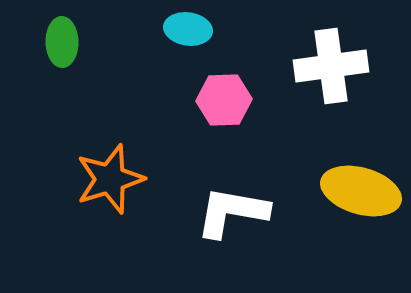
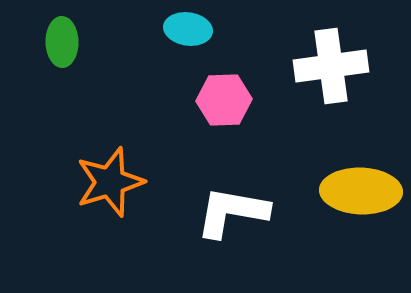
orange star: moved 3 px down
yellow ellipse: rotated 14 degrees counterclockwise
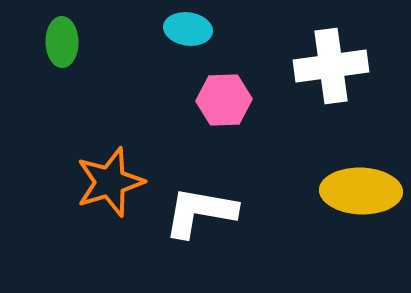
white L-shape: moved 32 px left
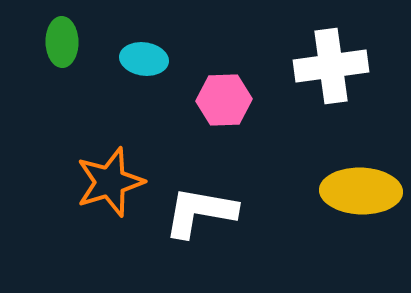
cyan ellipse: moved 44 px left, 30 px down
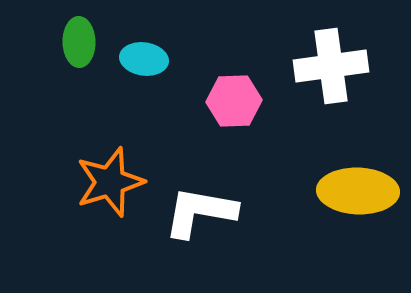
green ellipse: moved 17 px right
pink hexagon: moved 10 px right, 1 px down
yellow ellipse: moved 3 px left
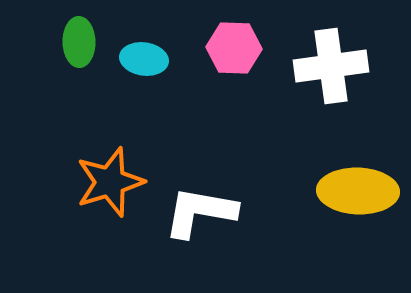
pink hexagon: moved 53 px up; rotated 4 degrees clockwise
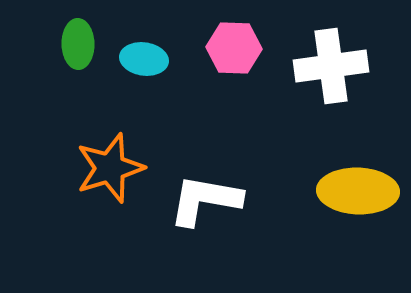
green ellipse: moved 1 px left, 2 px down
orange star: moved 14 px up
white L-shape: moved 5 px right, 12 px up
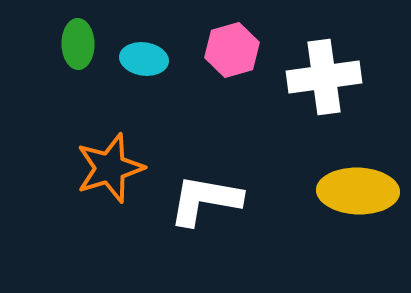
pink hexagon: moved 2 px left, 2 px down; rotated 18 degrees counterclockwise
white cross: moved 7 px left, 11 px down
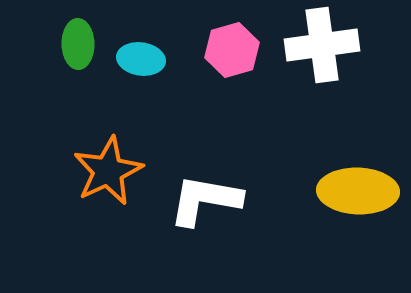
cyan ellipse: moved 3 px left
white cross: moved 2 px left, 32 px up
orange star: moved 2 px left, 3 px down; rotated 8 degrees counterclockwise
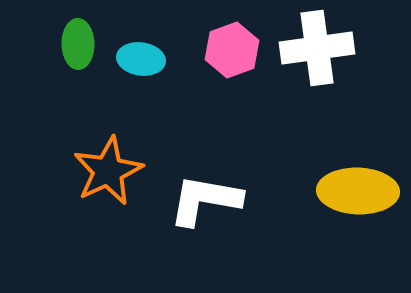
white cross: moved 5 px left, 3 px down
pink hexagon: rotated 4 degrees counterclockwise
